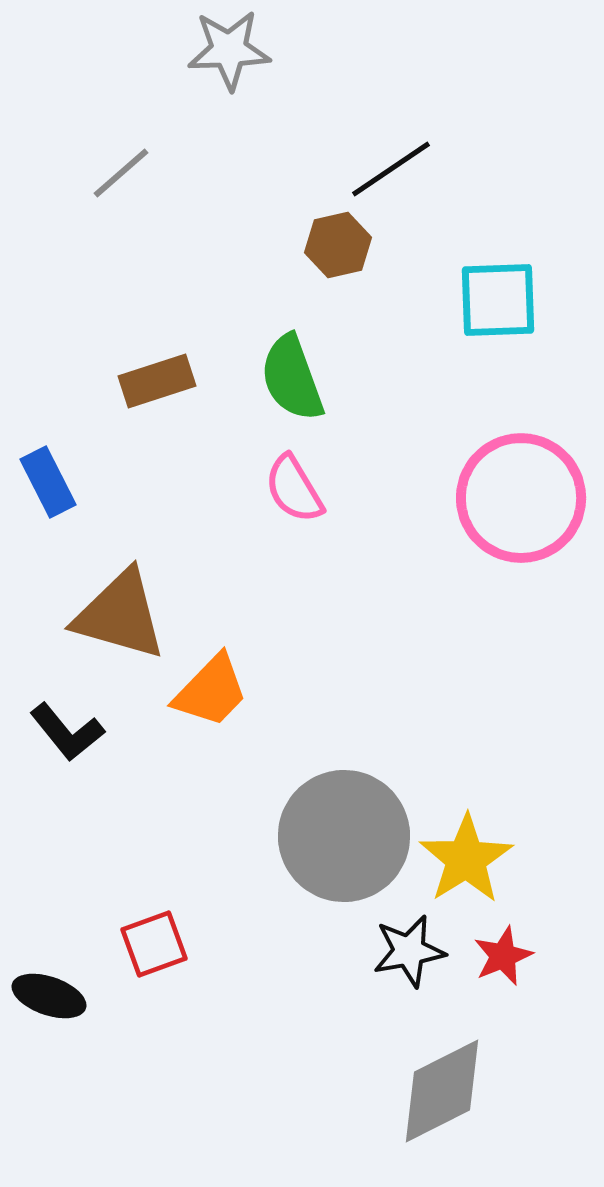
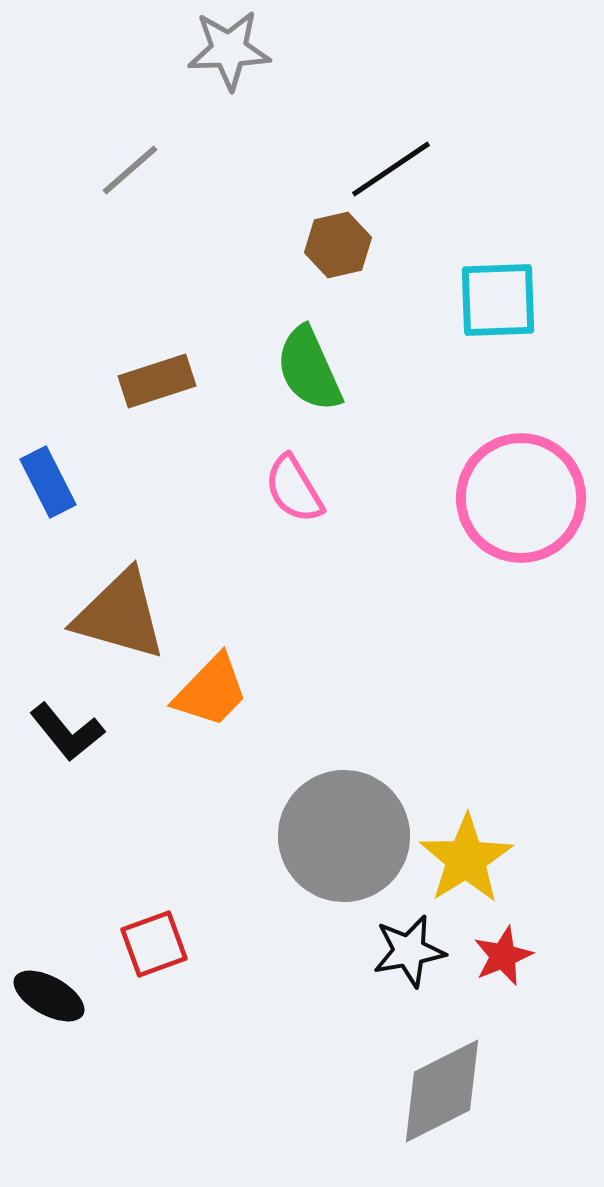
gray line: moved 9 px right, 3 px up
green semicircle: moved 17 px right, 9 px up; rotated 4 degrees counterclockwise
black ellipse: rotated 10 degrees clockwise
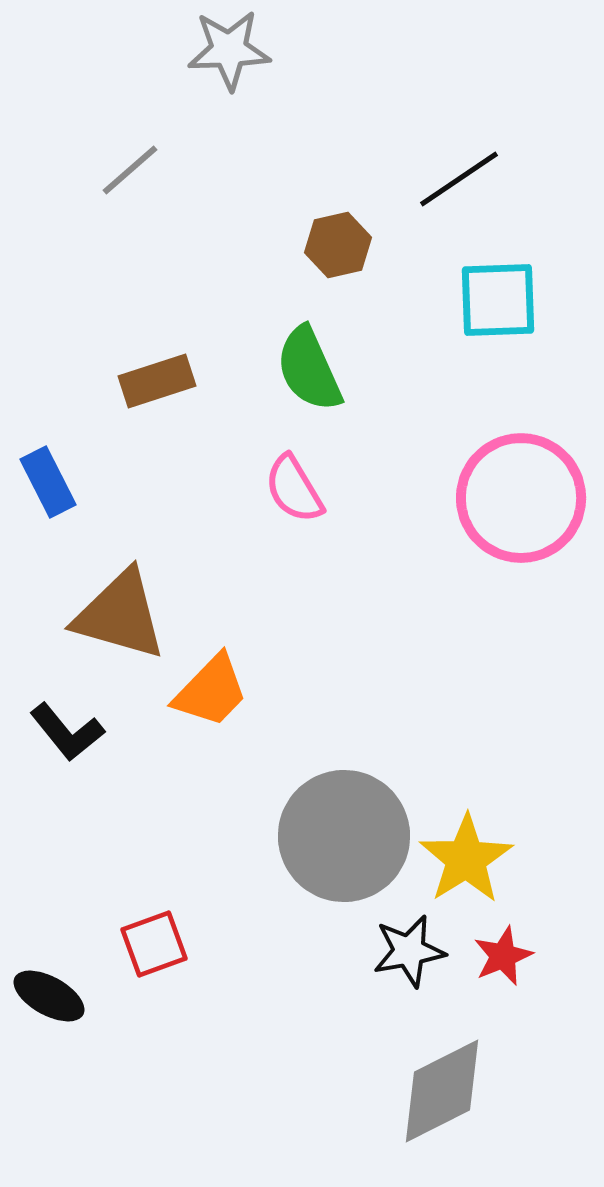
black line: moved 68 px right, 10 px down
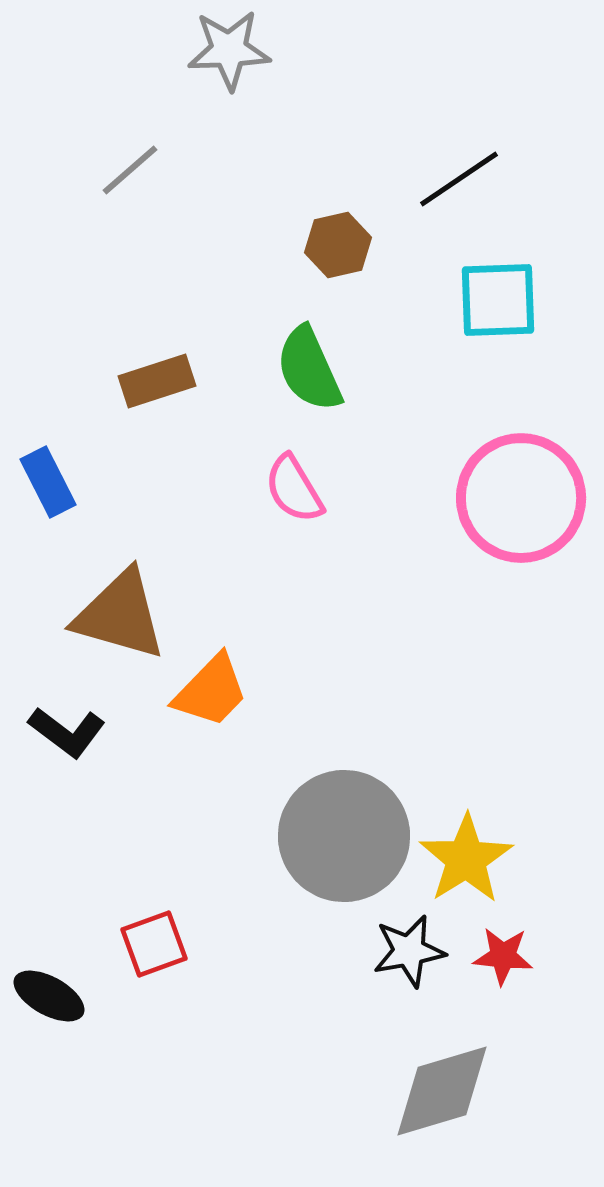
black L-shape: rotated 14 degrees counterclockwise
red star: rotated 28 degrees clockwise
gray diamond: rotated 10 degrees clockwise
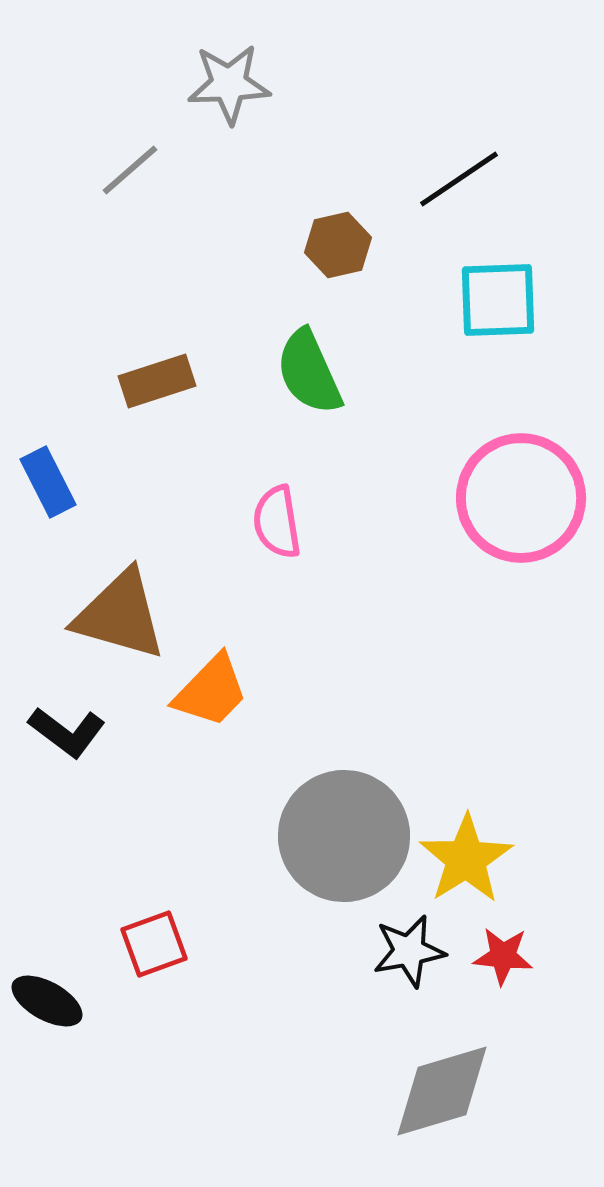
gray star: moved 34 px down
green semicircle: moved 3 px down
pink semicircle: moved 17 px left, 33 px down; rotated 22 degrees clockwise
black ellipse: moved 2 px left, 5 px down
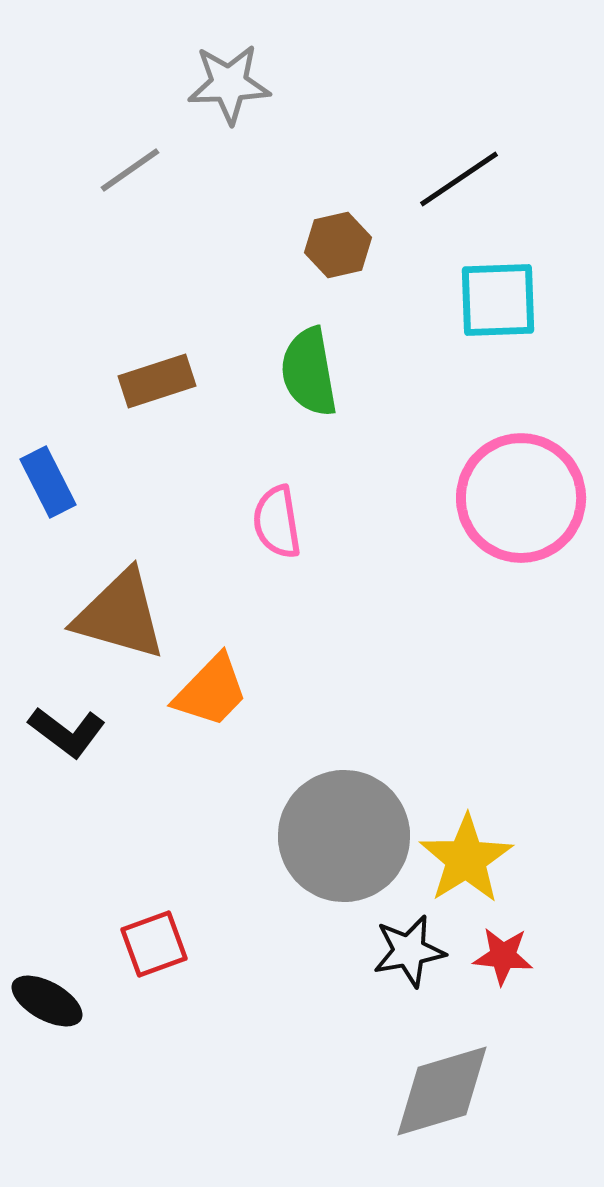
gray line: rotated 6 degrees clockwise
green semicircle: rotated 14 degrees clockwise
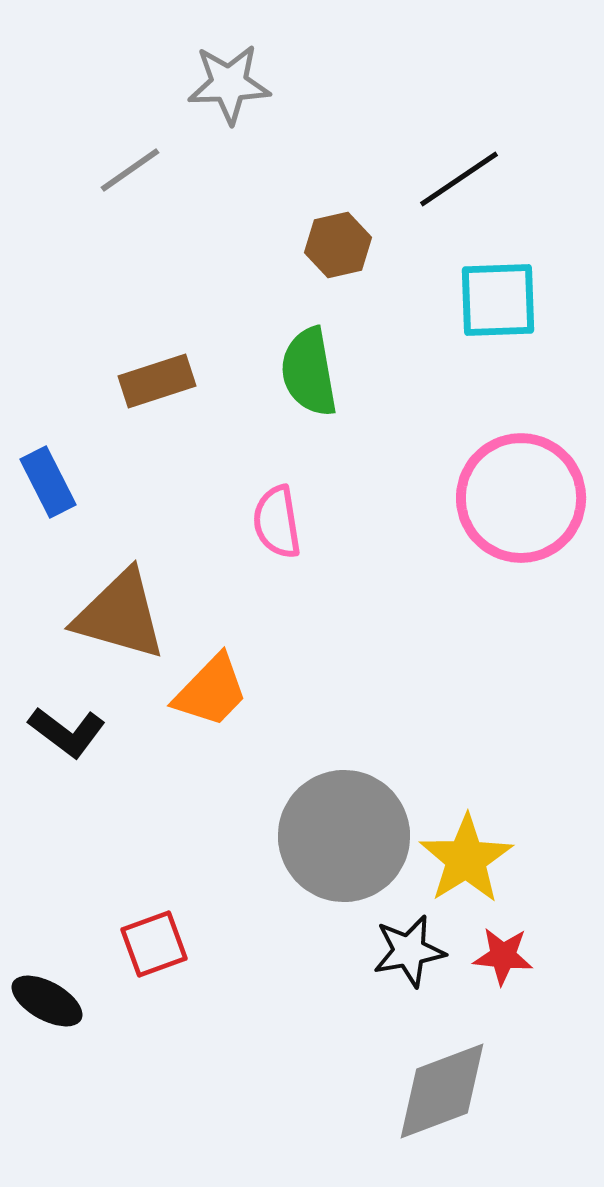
gray diamond: rotated 4 degrees counterclockwise
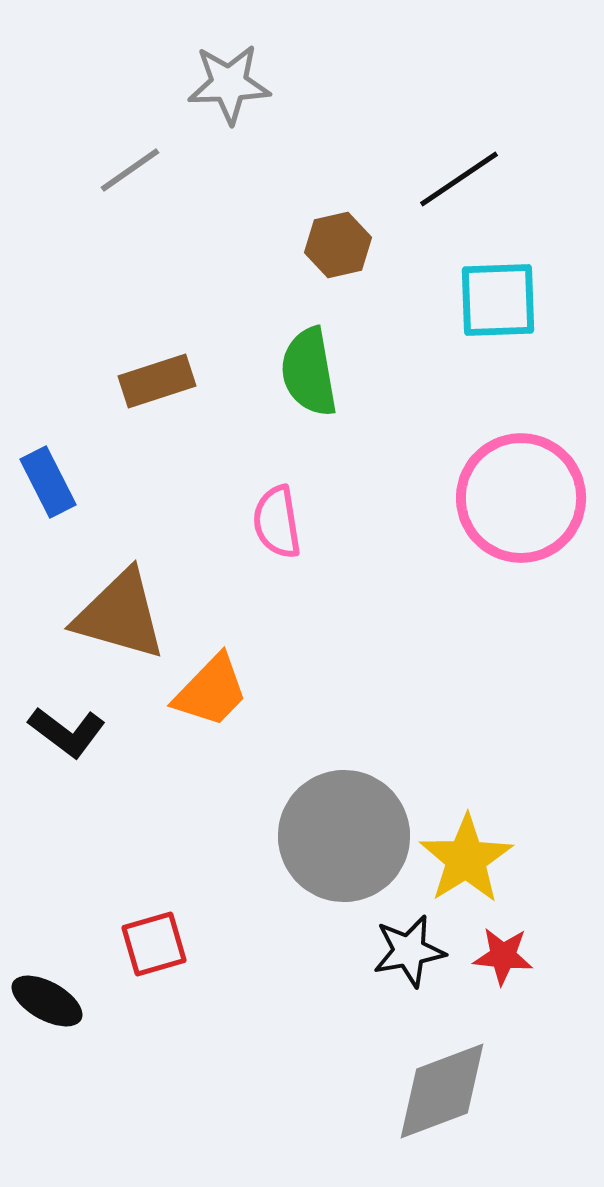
red square: rotated 4 degrees clockwise
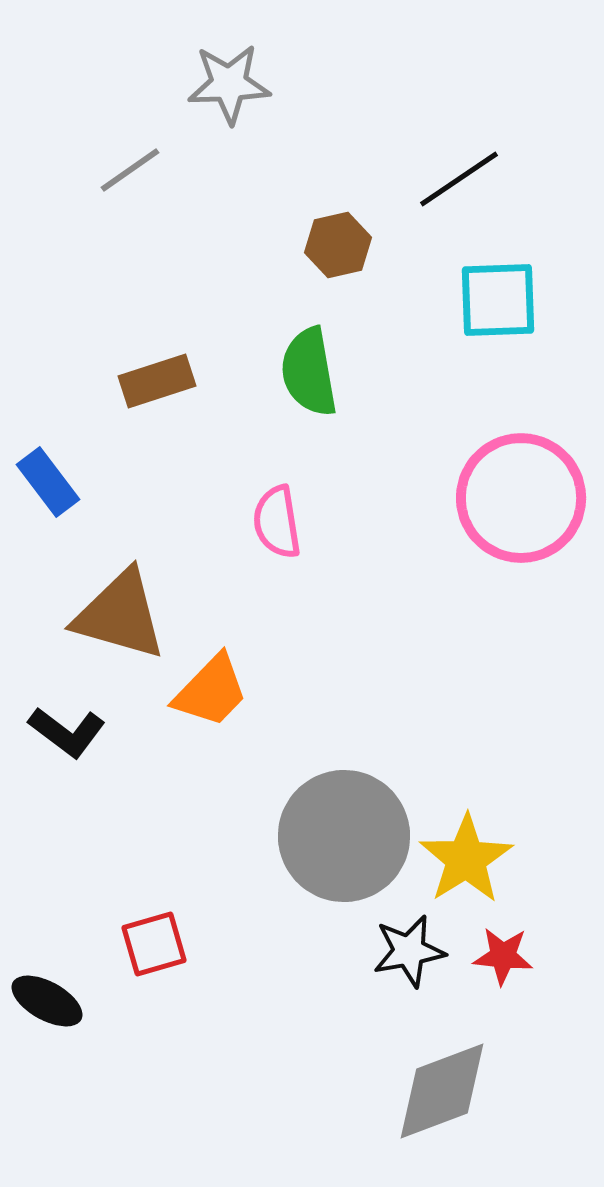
blue rectangle: rotated 10 degrees counterclockwise
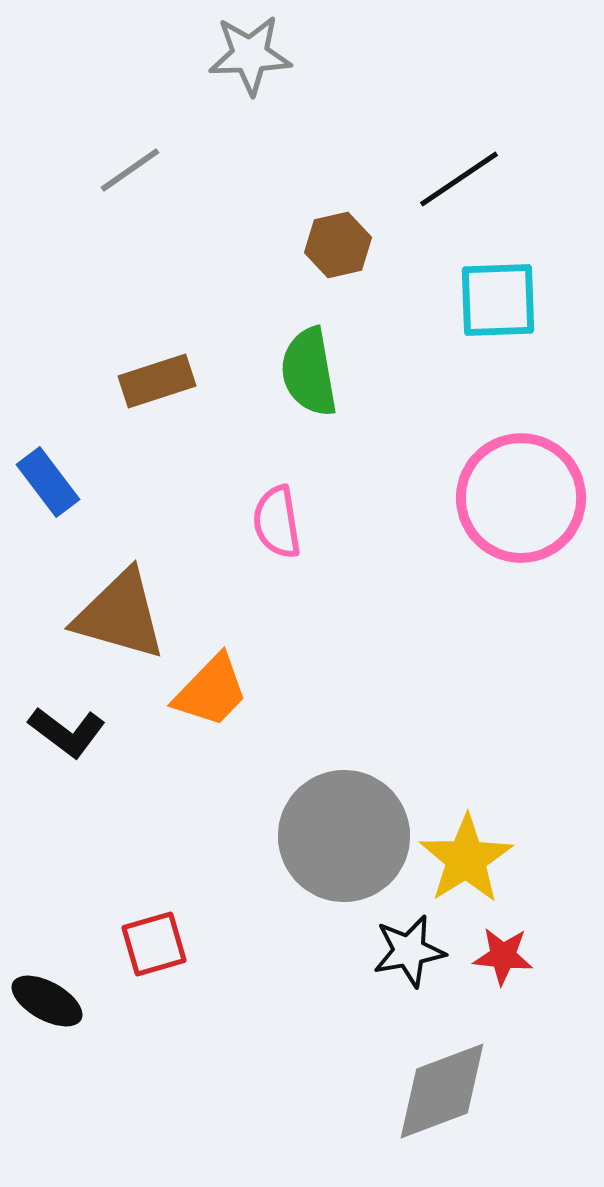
gray star: moved 21 px right, 29 px up
